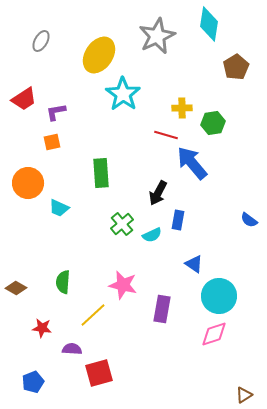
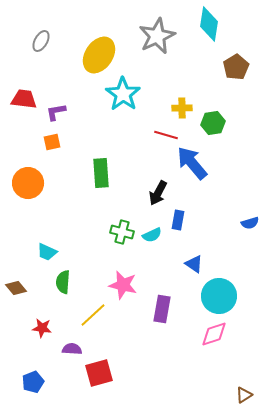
red trapezoid: rotated 140 degrees counterclockwise
cyan trapezoid: moved 12 px left, 44 px down
blue semicircle: moved 1 px right, 3 px down; rotated 54 degrees counterclockwise
green cross: moved 8 px down; rotated 35 degrees counterclockwise
brown diamond: rotated 20 degrees clockwise
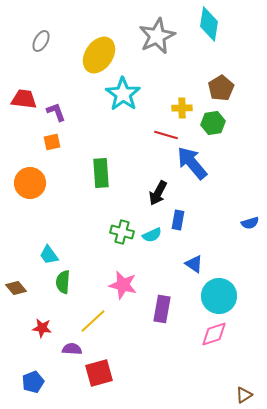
brown pentagon: moved 15 px left, 21 px down
purple L-shape: rotated 80 degrees clockwise
orange circle: moved 2 px right
cyan trapezoid: moved 2 px right, 3 px down; rotated 30 degrees clockwise
yellow line: moved 6 px down
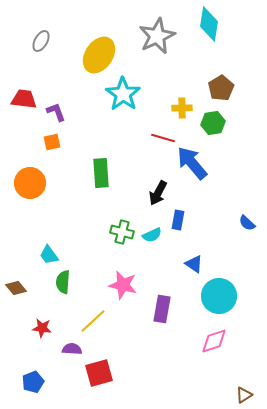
red line: moved 3 px left, 3 px down
blue semicircle: moved 3 px left; rotated 60 degrees clockwise
pink diamond: moved 7 px down
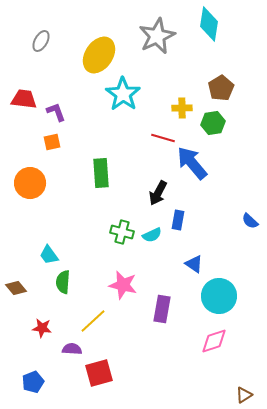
blue semicircle: moved 3 px right, 2 px up
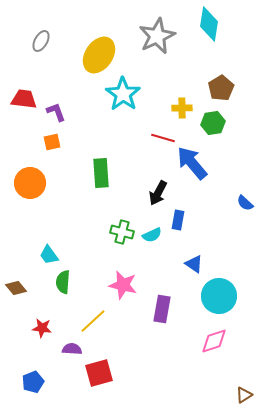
blue semicircle: moved 5 px left, 18 px up
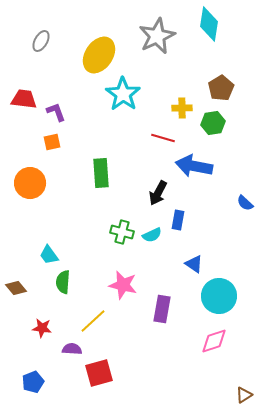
blue arrow: moved 2 px right, 3 px down; rotated 39 degrees counterclockwise
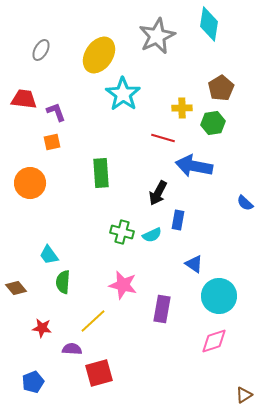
gray ellipse: moved 9 px down
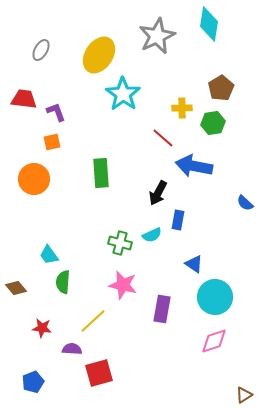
red line: rotated 25 degrees clockwise
orange circle: moved 4 px right, 4 px up
green cross: moved 2 px left, 11 px down
cyan circle: moved 4 px left, 1 px down
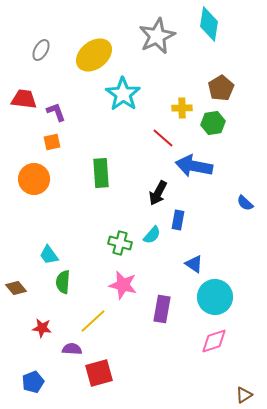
yellow ellipse: moved 5 px left; rotated 18 degrees clockwise
cyan semicircle: rotated 24 degrees counterclockwise
